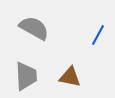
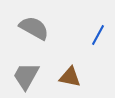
gray trapezoid: rotated 148 degrees counterclockwise
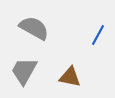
gray trapezoid: moved 2 px left, 5 px up
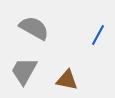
brown triangle: moved 3 px left, 3 px down
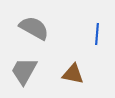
blue line: moved 1 px left, 1 px up; rotated 25 degrees counterclockwise
brown triangle: moved 6 px right, 6 px up
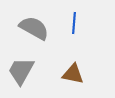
blue line: moved 23 px left, 11 px up
gray trapezoid: moved 3 px left
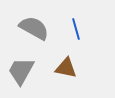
blue line: moved 2 px right, 6 px down; rotated 20 degrees counterclockwise
brown triangle: moved 7 px left, 6 px up
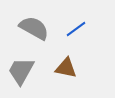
blue line: rotated 70 degrees clockwise
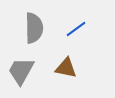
gray semicircle: rotated 60 degrees clockwise
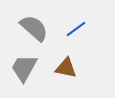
gray semicircle: rotated 48 degrees counterclockwise
gray trapezoid: moved 3 px right, 3 px up
